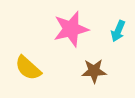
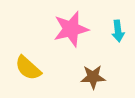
cyan arrow: rotated 30 degrees counterclockwise
brown star: moved 1 px left, 6 px down
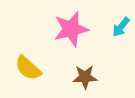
cyan arrow: moved 3 px right, 4 px up; rotated 45 degrees clockwise
brown star: moved 8 px left
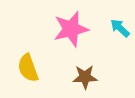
cyan arrow: moved 1 px left, 1 px down; rotated 95 degrees clockwise
yellow semicircle: rotated 28 degrees clockwise
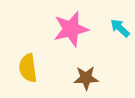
yellow semicircle: rotated 12 degrees clockwise
brown star: moved 1 px right, 1 px down
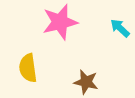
pink star: moved 11 px left, 7 px up
brown star: moved 4 px down; rotated 15 degrees clockwise
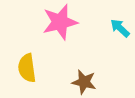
yellow semicircle: moved 1 px left
brown star: moved 2 px left
